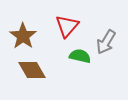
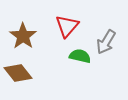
brown diamond: moved 14 px left, 3 px down; rotated 8 degrees counterclockwise
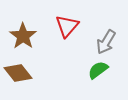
green semicircle: moved 18 px right, 14 px down; rotated 50 degrees counterclockwise
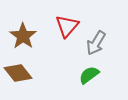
gray arrow: moved 10 px left, 1 px down
green semicircle: moved 9 px left, 5 px down
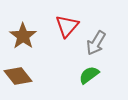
brown diamond: moved 3 px down
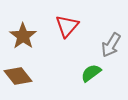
gray arrow: moved 15 px right, 2 px down
green semicircle: moved 2 px right, 2 px up
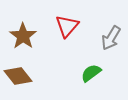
gray arrow: moved 7 px up
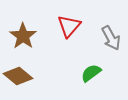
red triangle: moved 2 px right
gray arrow: rotated 60 degrees counterclockwise
brown diamond: rotated 12 degrees counterclockwise
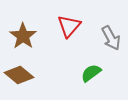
brown diamond: moved 1 px right, 1 px up
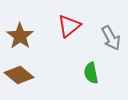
red triangle: rotated 10 degrees clockwise
brown star: moved 3 px left
green semicircle: rotated 65 degrees counterclockwise
